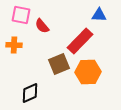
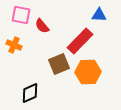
orange cross: rotated 21 degrees clockwise
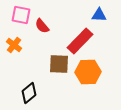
orange cross: rotated 14 degrees clockwise
brown square: rotated 25 degrees clockwise
black diamond: moved 1 px left; rotated 15 degrees counterclockwise
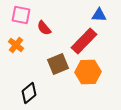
red semicircle: moved 2 px right, 2 px down
red rectangle: moved 4 px right
orange cross: moved 2 px right
brown square: moved 1 px left; rotated 25 degrees counterclockwise
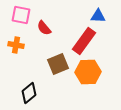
blue triangle: moved 1 px left, 1 px down
red rectangle: rotated 8 degrees counterclockwise
orange cross: rotated 28 degrees counterclockwise
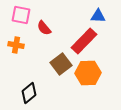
red rectangle: rotated 8 degrees clockwise
brown square: moved 3 px right; rotated 15 degrees counterclockwise
orange hexagon: moved 1 px down
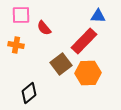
pink square: rotated 12 degrees counterclockwise
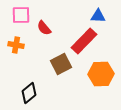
brown square: rotated 10 degrees clockwise
orange hexagon: moved 13 px right, 1 px down
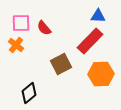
pink square: moved 8 px down
red rectangle: moved 6 px right
orange cross: rotated 28 degrees clockwise
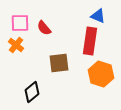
blue triangle: rotated 21 degrees clockwise
pink square: moved 1 px left
red rectangle: rotated 36 degrees counterclockwise
brown square: moved 2 px left, 1 px up; rotated 20 degrees clockwise
orange hexagon: rotated 20 degrees clockwise
black diamond: moved 3 px right, 1 px up
